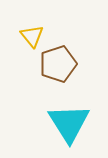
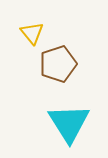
yellow triangle: moved 3 px up
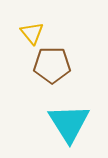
brown pentagon: moved 6 px left, 1 px down; rotated 18 degrees clockwise
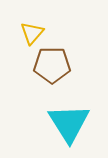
yellow triangle: rotated 20 degrees clockwise
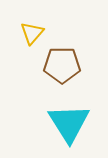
brown pentagon: moved 10 px right
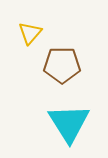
yellow triangle: moved 2 px left
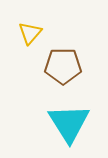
brown pentagon: moved 1 px right, 1 px down
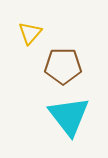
cyan triangle: moved 7 px up; rotated 6 degrees counterclockwise
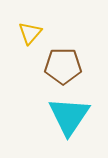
cyan triangle: rotated 12 degrees clockwise
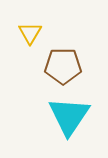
yellow triangle: rotated 10 degrees counterclockwise
